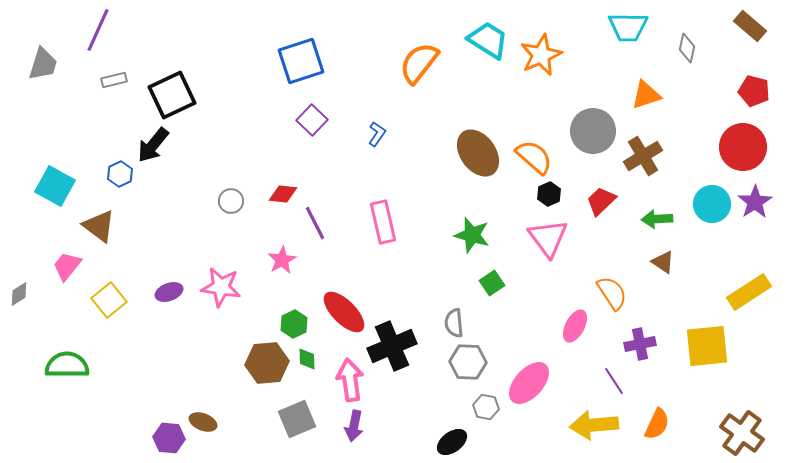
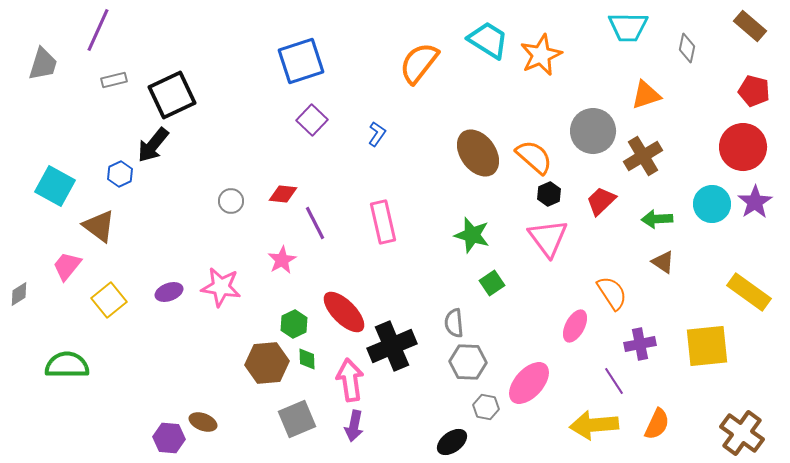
yellow rectangle at (749, 292): rotated 69 degrees clockwise
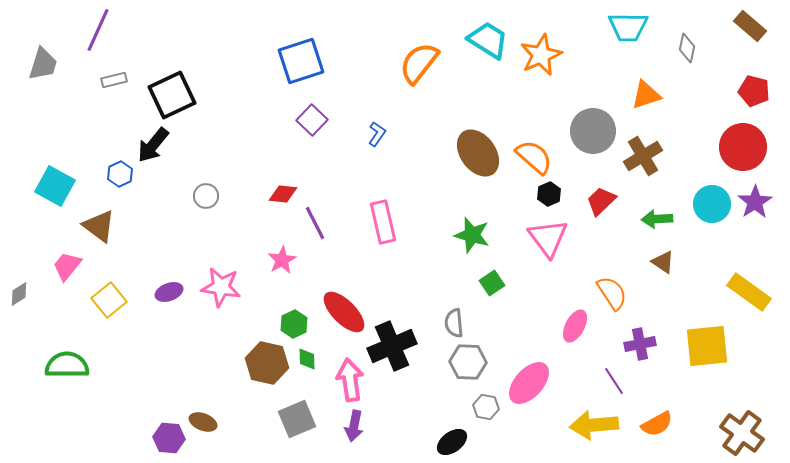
gray circle at (231, 201): moved 25 px left, 5 px up
brown hexagon at (267, 363): rotated 18 degrees clockwise
orange semicircle at (657, 424): rotated 36 degrees clockwise
